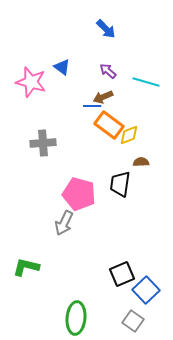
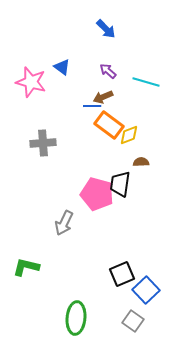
pink pentagon: moved 18 px right
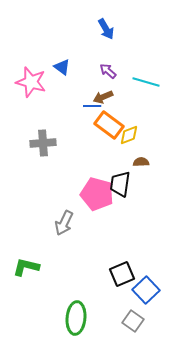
blue arrow: rotated 15 degrees clockwise
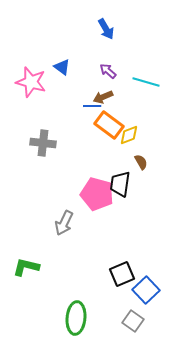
gray cross: rotated 10 degrees clockwise
brown semicircle: rotated 63 degrees clockwise
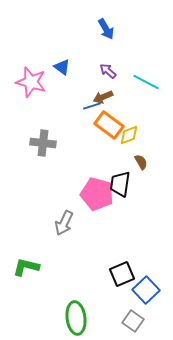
cyan line: rotated 12 degrees clockwise
blue line: rotated 18 degrees counterclockwise
green ellipse: rotated 12 degrees counterclockwise
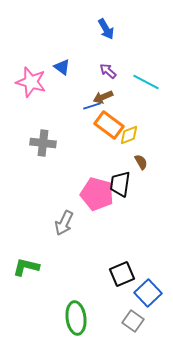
blue square: moved 2 px right, 3 px down
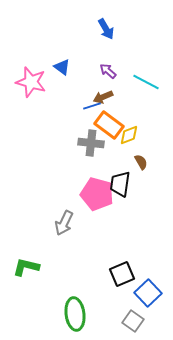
gray cross: moved 48 px right
green ellipse: moved 1 px left, 4 px up
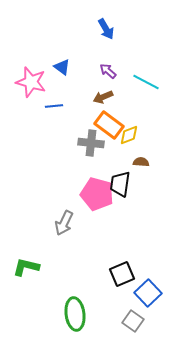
blue line: moved 38 px left; rotated 12 degrees clockwise
brown semicircle: rotated 56 degrees counterclockwise
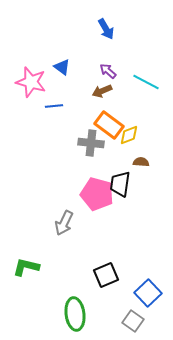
brown arrow: moved 1 px left, 6 px up
black square: moved 16 px left, 1 px down
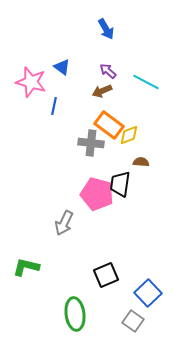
blue line: rotated 72 degrees counterclockwise
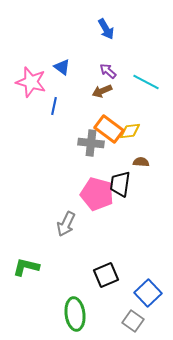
orange rectangle: moved 4 px down
yellow diamond: moved 1 px right, 4 px up; rotated 15 degrees clockwise
gray arrow: moved 2 px right, 1 px down
